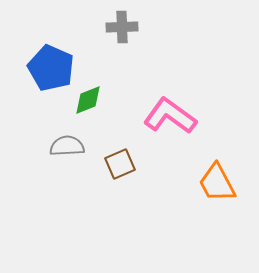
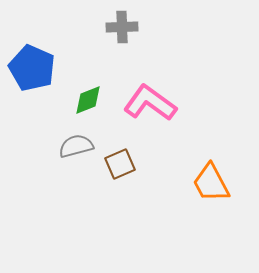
blue pentagon: moved 19 px left
pink L-shape: moved 20 px left, 13 px up
gray semicircle: moved 9 px right; rotated 12 degrees counterclockwise
orange trapezoid: moved 6 px left
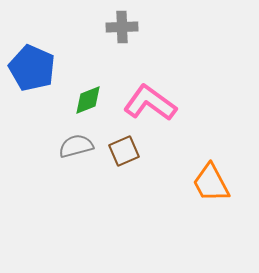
brown square: moved 4 px right, 13 px up
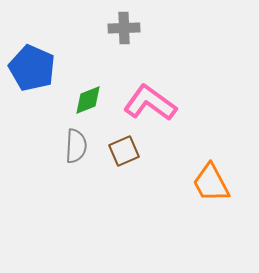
gray cross: moved 2 px right, 1 px down
gray semicircle: rotated 108 degrees clockwise
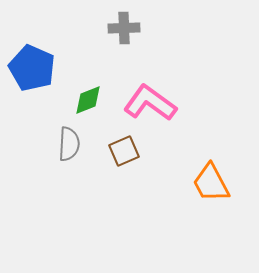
gray semicircle: moved 7 px left, 2 px up
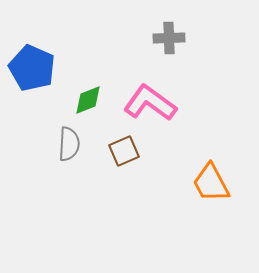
gray cross: moved 45 px right, 10 px down
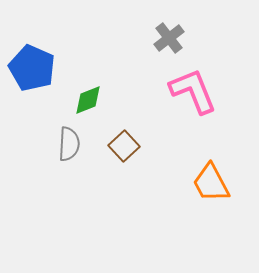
gray cross: rotated 36 degrees counterclockwise
pink L-shape: moved 43 px right, 12 px up; rotated 32 degrees clockwise
brown square: moved 5 px up; rotated 20 degrees counterclockwise
